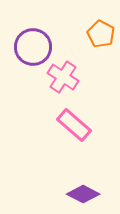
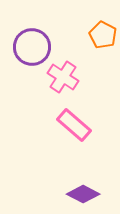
orange pentagon: moved 2 px right, 1 px down
purple circle: moved 1 px left
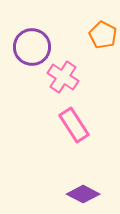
pink rectangle: rotated 16 degrees clockwise
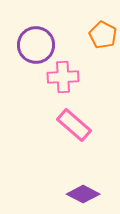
purple circle: moved 4 px right, 2 px up
pink cross: rotated 36 degrees counterclockwise
pink rectangle: rotated 16 degrees counterclockwise
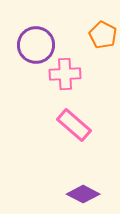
pink cross: moved 2 px right, 3 px up
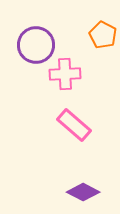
purple diamond: moved 2 px up
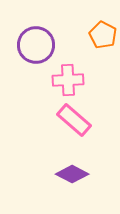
pink cross: moved 3 px right, 6 px down
pink rectangle: moved 5 px up
purple diamond: moved 11 px left, 18 px up
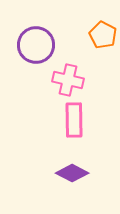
pink cross: rotated 16 degrees clockwise
pink rectangle: rotated 48 degrees clockwise
purple diamond: moved 1 px up
